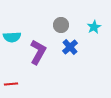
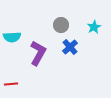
purple L-shape: moved 1 px down
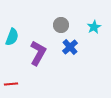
cyan semicircle: rotated 66 degrees counterclockwise
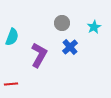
gray circle: moved 1 px right, 2 px up
purple L-shape: moved 1 px right, 2 px down
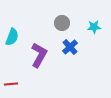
cyan star: rotated 24 degrees clockwise
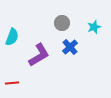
cyan star: rotated 16 degrees counterclockwise
purple L-shape: rotated 30 degrees clockwise
red line: moved 1 px right, 1 px up
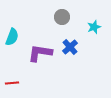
gray circle: moved 6 px up
purple L-shape: moved 1 px right, 2 px up; rotated 140 degrees counterclockwise
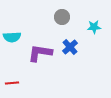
cyan star: rotated 16 degrees clockwise
cyan semicircle: rotated 66 degrees clockwise
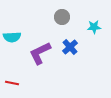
purple L-shape: rotated 35 degrees counterclockwise
red line: rotated 16 degrees clockwise
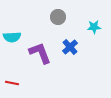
gray circle: moved 4 px left
purple L-shape: rotated 95 degrees clockwise
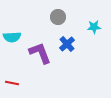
blue cross: moved 3 px left, 3 px up
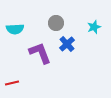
gray circle: moved 2 px left, 6 px down
cyan star: rotated 16 degrees counterclockwise
cyan semicircle: moved 3 px right, 8 px up
red line: rotated 24 degrees counterclockwise
